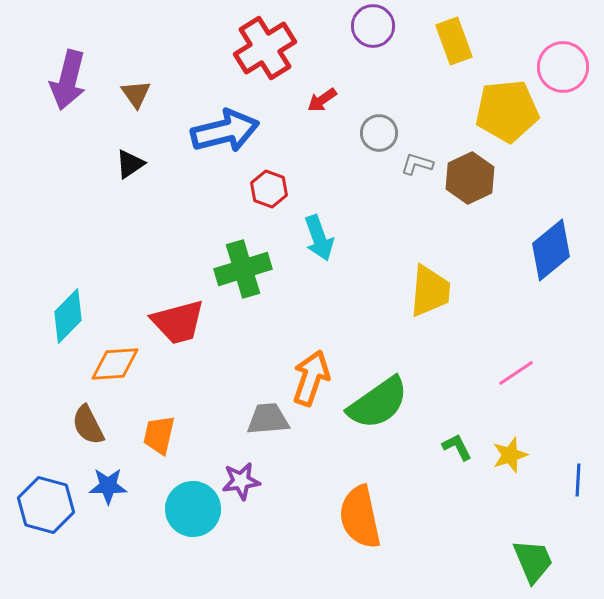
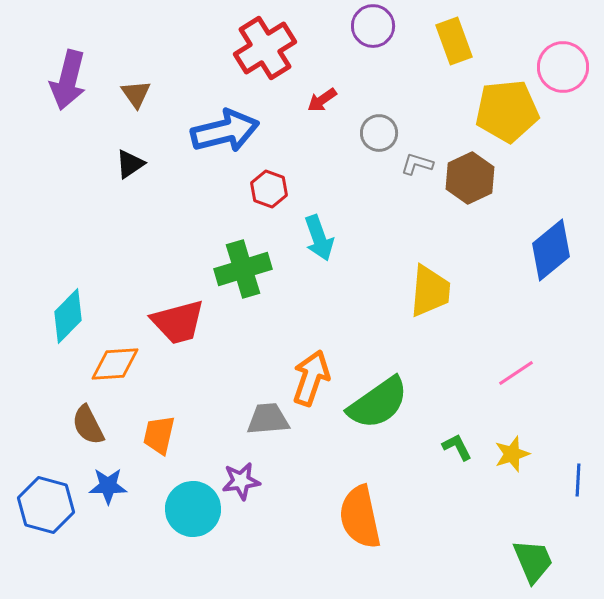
yellow star: moved 2 px right, 1 px up
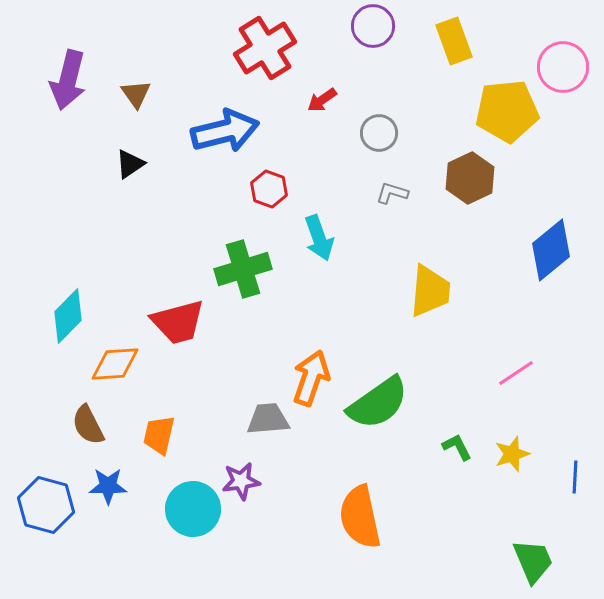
gray L-shape: moved 25 px left, 29 px down
blue line: moved 3 px left, 3 px up
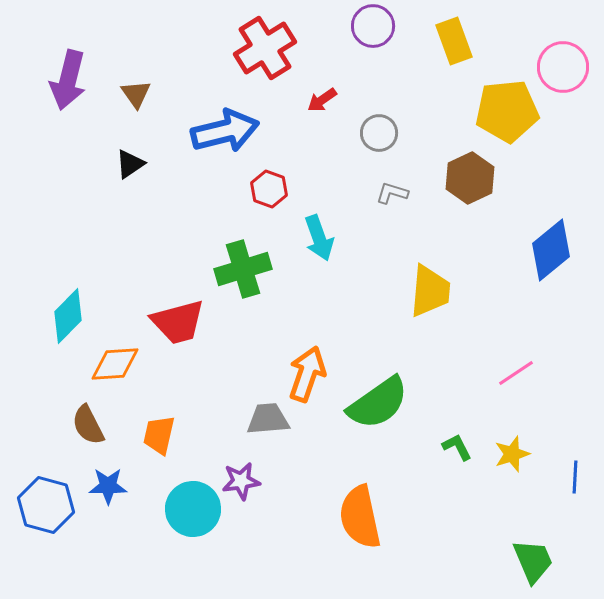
orange arrow: moved 4 px left, 4 px up
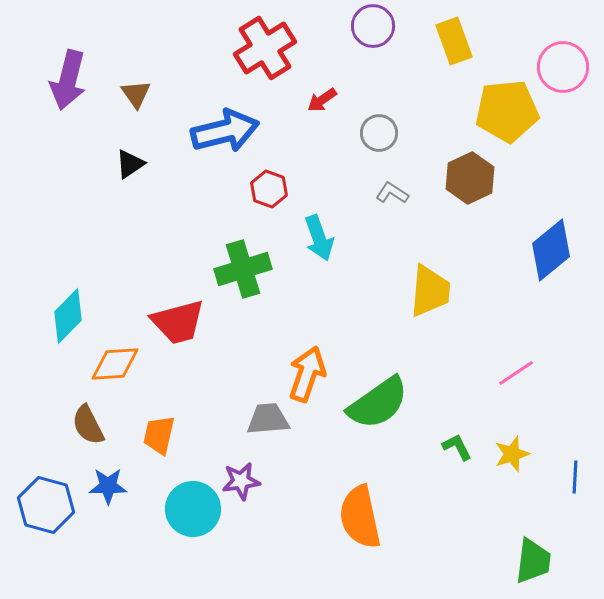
gray L-shape: rotated 16 degrees clockwise
green trapezoid: rotated 30 degrees clockwise
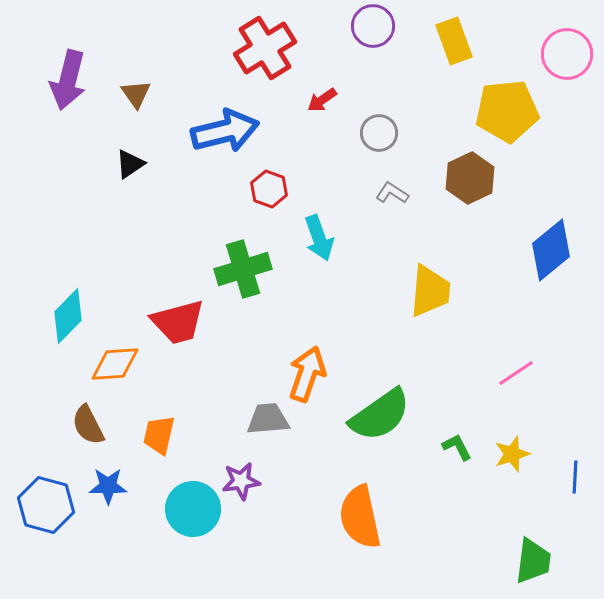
pink circle: moved 4 px right, 13 px up
green semicircle: moved 2 px right, 12 px down
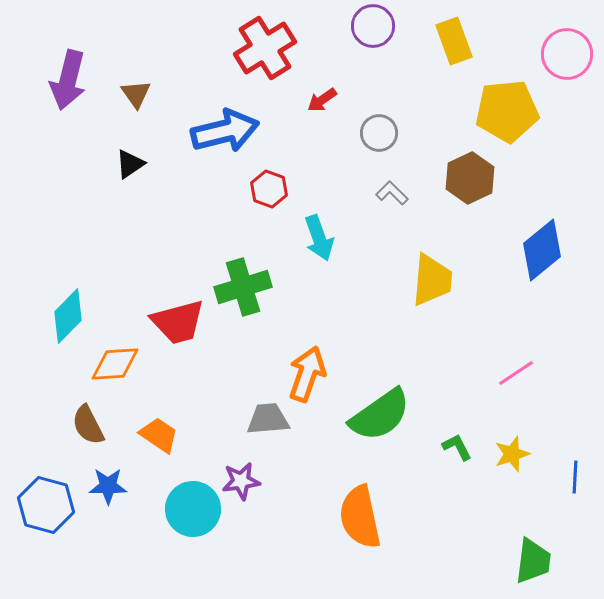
gray L-shape: rotated 12 degrees clockwise
blue diamond: moved 9 px left
green cross: moved 18 px down
yellow trapezoid: moved 2 px right, 11 px up
orange trapezoid: rotated 111 degrees clockwise
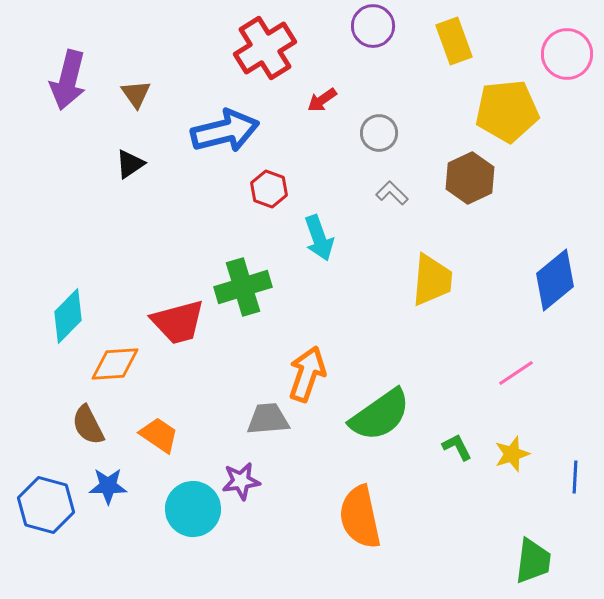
blue diamond: moved 13 px right, 30 px down
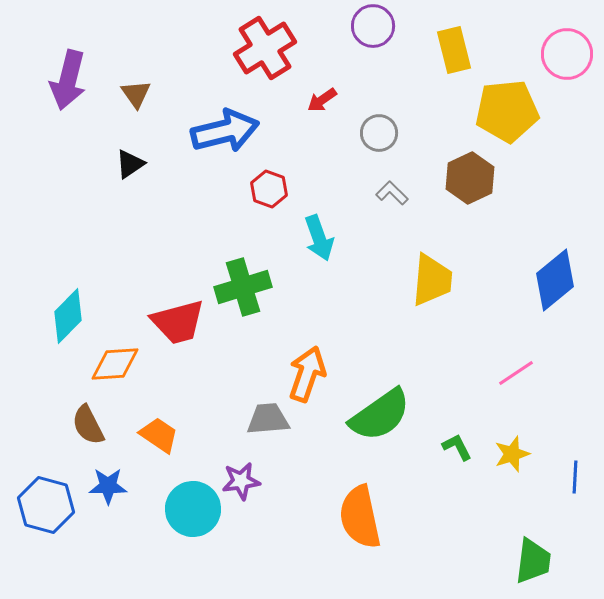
yellow rectangle: moved 9 px down; rotated 6 degrees clockwise
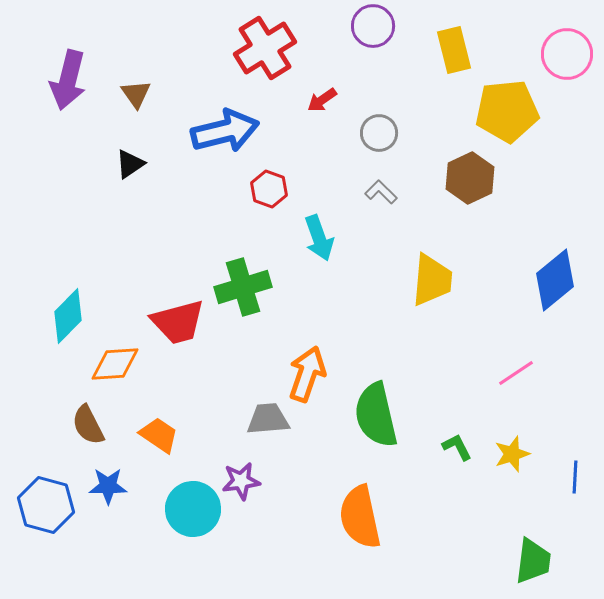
gray L-shape: moved 11 px left, 1 px up
green semicircle: moved 4 px left; rotated 112 degrees clockwise
